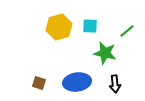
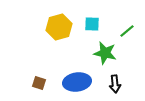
cyan square: moved 2 px right, 2 px up
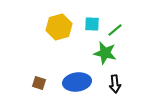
green line: moved 12 px left, 1 px up
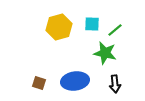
blue ellipse: moved 2 px left, 1 px up
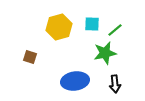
green star: rotated 25 degrees counterclockwise
brown square: moved 9 px left, 26 px up
